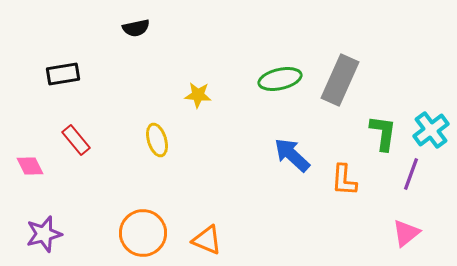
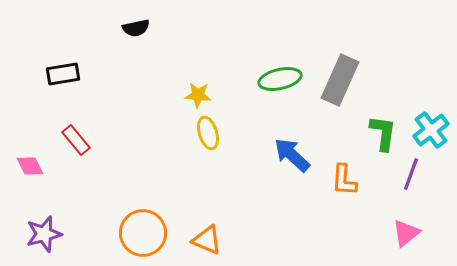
yellow ellipse: moved 51 px right, 7 px up
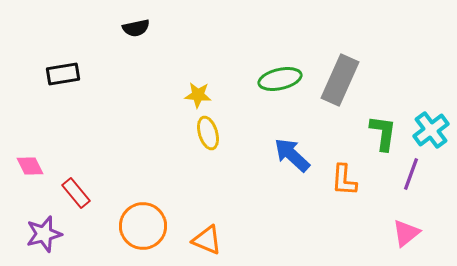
red rectangle: moved 53 px down
orange circle: moved 7 px up
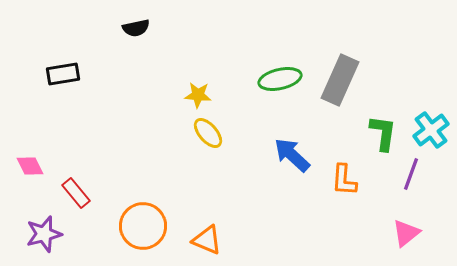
yellow ellipse: rotated 24 degrees counterclockwise
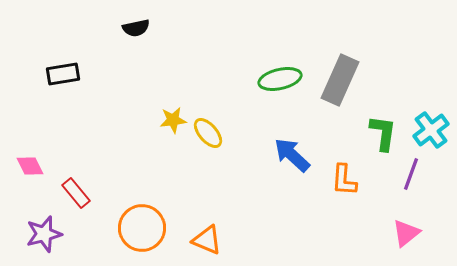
yellow star: moved 25 px left, 25 px down; rotated 12 degrees counterclockwise
orange circle: moved 1 px left, 2 px down
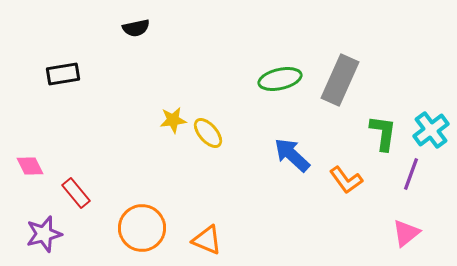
orange L-shape: moved 2 px right; rotated 40 degrees counterclockwise
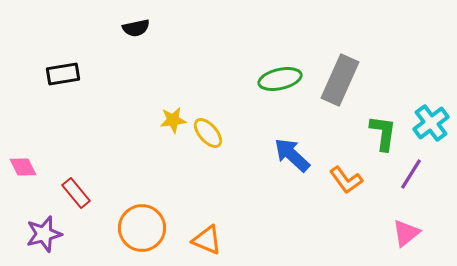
cyan cross: moved 7 px up
pink diamond: moved 7 px left, 1 px down
purple line: rotated 12 degrees clockwise
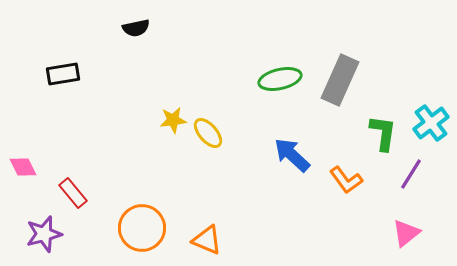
red rectangle: moved 3 px left
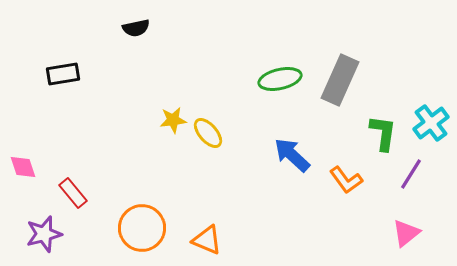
pink diamond: rotated 8 degrees clockwise
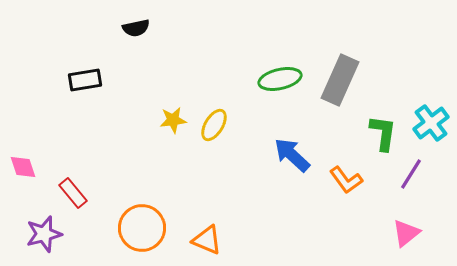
black rectangle: moved 22 px right, 6 px down
yellow ellipse: moved 6 px right, 8 px up; rotated 72 degrees clockwise
